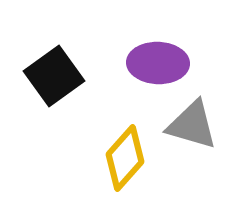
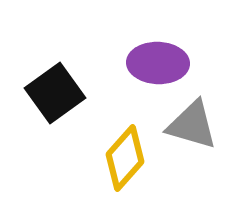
black square: moved 1 px right, 17 px down
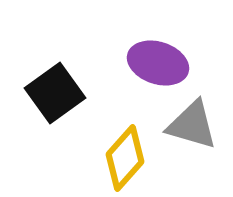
purple ellipse: rotated 16 degrees clockwise
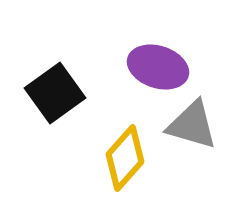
purple ellipse: moved 4 px down
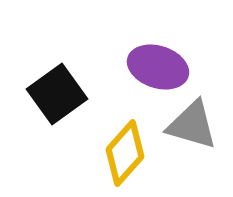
black square: moved 2 px right, 1 px down
yellow diamond: moved 5 px up
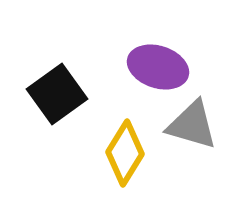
yellow diamond: rotated 10 degrees counterclockwise
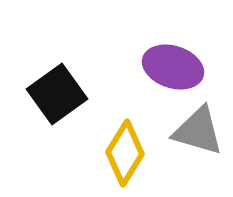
purple ellipse: moved 15 px right
gray triangle: moved 6 px right, 6 px down
